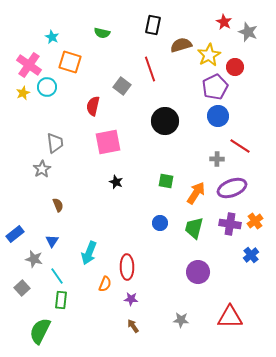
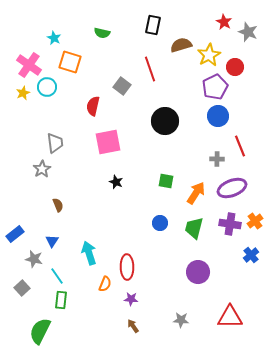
cyan star at (52, 37): moved 2 px right, 1 px down
red line at (240, 146): rotated 35 degrees clockwise
cyan arrow at (89, 253): rotated 140 degrees clockwise
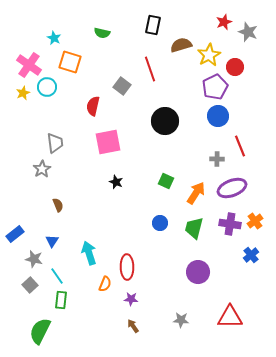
red star at (224, 22): rotated 21 degrees clockwise
green square at (166, 181): rotated 14 degrees clockwise
gray square at (22, 288): moved 8 px right, 3 px up
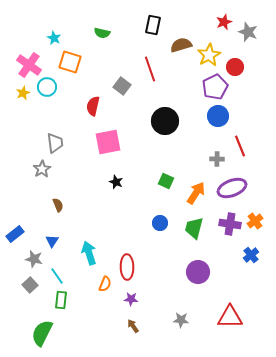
green semicircle at (40, 331): moved 2 px right, 2 px down
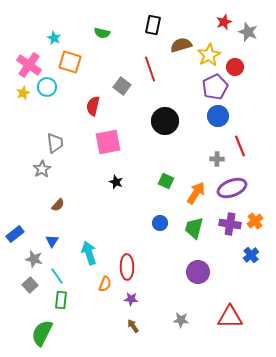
brown semicircle at (58, 205): rotated 64 degrees clockwise
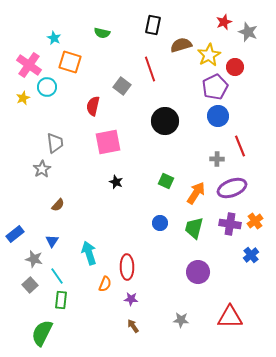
yellow star at (23, 93): moved 5 px down
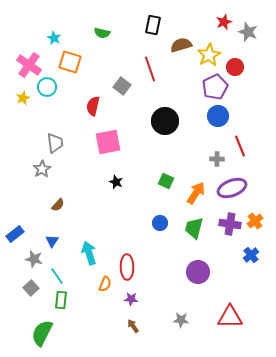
gray square at (30, 285): moved 1 px right, 3 px down
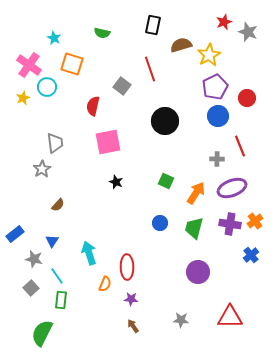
orange square at (70, 62): moved 2 px right, 2 px down
red circle at (235, 67): moved 12 px right, 31 px down
